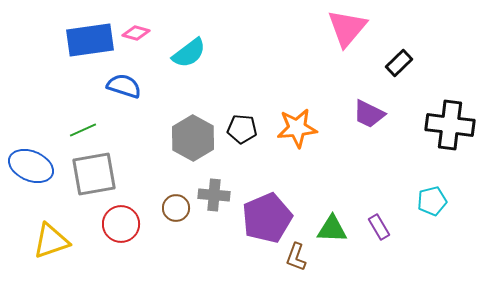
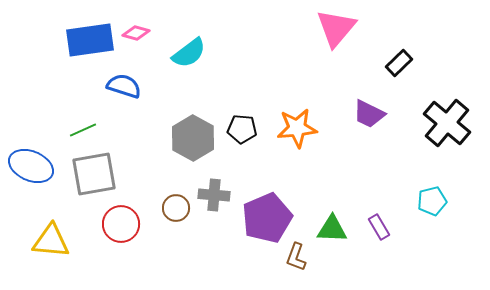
pink triangle: moved 11 px left
black cross: moved 3 px left, 2 px up; rotated 33 degrees clockwise
yellow triangle: rotated 24 degrees clockwise
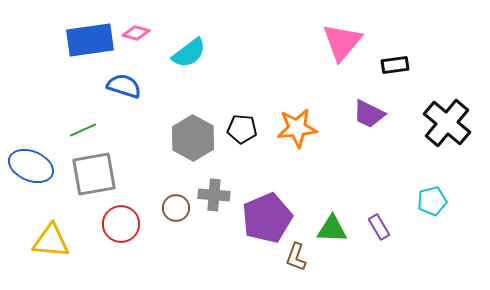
pink triangle: moved 6 px right, 14 px down
black rectangle: moved 4 px left, 2 px down; rotated 36 degrees clockwise
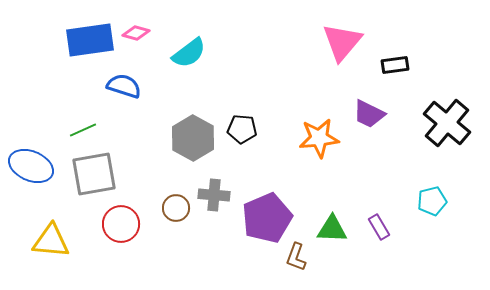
orange star: moved 22 px right, 10 px down
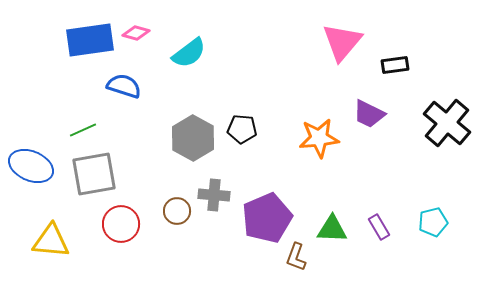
cyan pentagon: moved 1 px right, 21 px down
brown circle: moved 1 px right, 3 px down
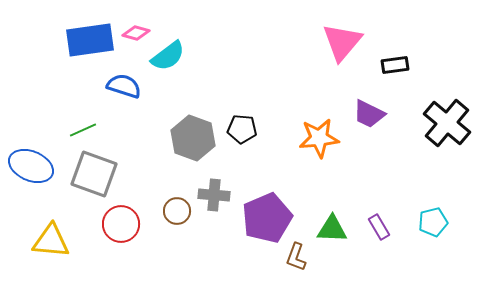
cyan semicircle: moved 21 px left, 3 px down
gray hexagon: rotated 9 degrees counterclockwise
gray square: rotated 30 degrees clockwise
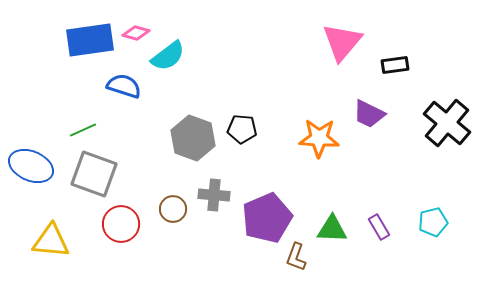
orange star: rotated 9 degrees clockwise
brown circle: moved 4 px left, 2 px up
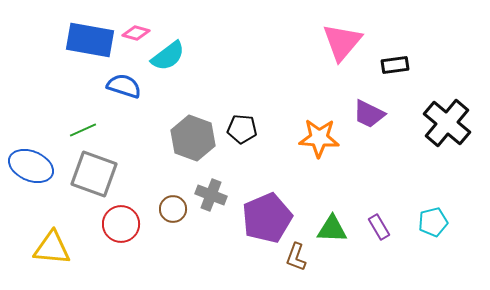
blue rectangle: rotated 18 degrees clockwise
gray cross: moved 3 px left; rotated 16 degrees clockwise
yellow triangle: moved 1 px right, 7 px down
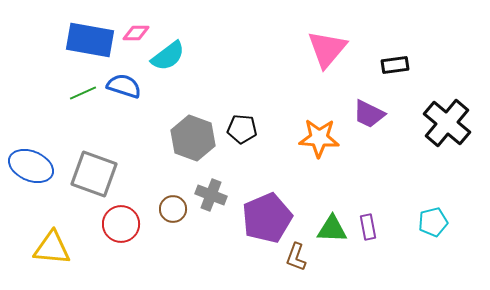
pink diamond: rotated 16 degrees counterclockwise
pink triangle: moved 15 px left, 7 px down
green line: moved 37 px up
purple rectangle: moved 11 px left; rotated 20 degrees clockwise
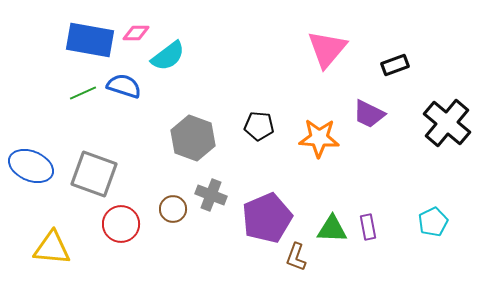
black rectangle: rotated 12 degrees counterclockwise
black pentagon: moved 17 px right, 3 px up
cyan pentagon: rotated 12 degrees counterclockwise
